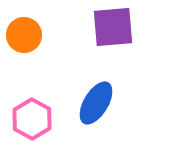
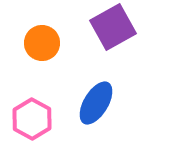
purple square: rotated 24 degrees counterclockwise
orange circle: moved 18 px right, 8 px down
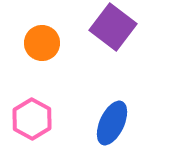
purple square: rotated 24 degrees counterclockwise
blue ellipse: moved 16 px right, 20 px down; rotated 6 degrees counterclockwise
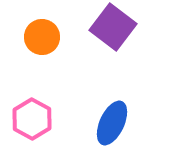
orange circle: moved 6 px up
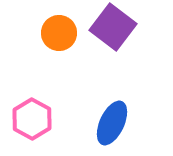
orange circle: moved 17 px right, 4 px up
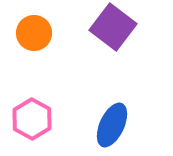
orange circle: moved 25 px left
blue ellipse: moved 2 px down
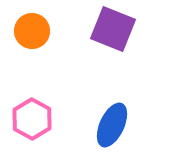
purple square: moved 2 px down; rotated 15 degrees counterclockwise
orange circle: moved 2 px left, 2 px up
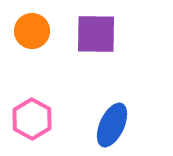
purple square: moved 17 px left, 5 px down; rotated 21 degrees counterclockwise
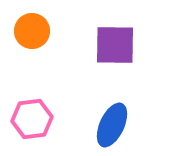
purple square: moved 19 px right, 11 px down
pink hexagon: rotated 24 degrees clockwise
